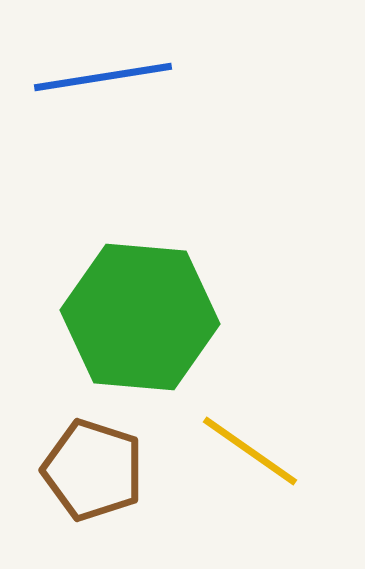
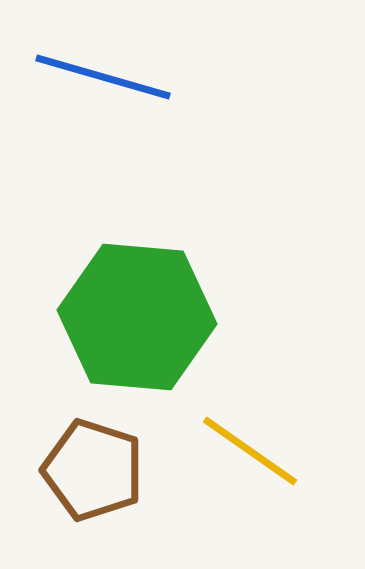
blue line: rotated 25 degrees clockwise
green hexagon: moved 3 px left
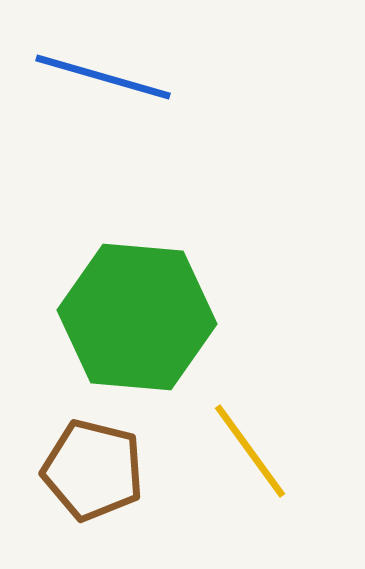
yellow line: rotated 19 degrees clockwise
brown pentagon: rotated 4 degrees counterclockwise
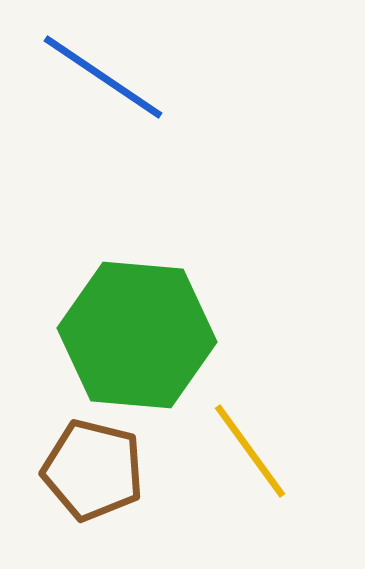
blue line: rotated 18 degrees clockwise
green hexagon: moved 18 px down
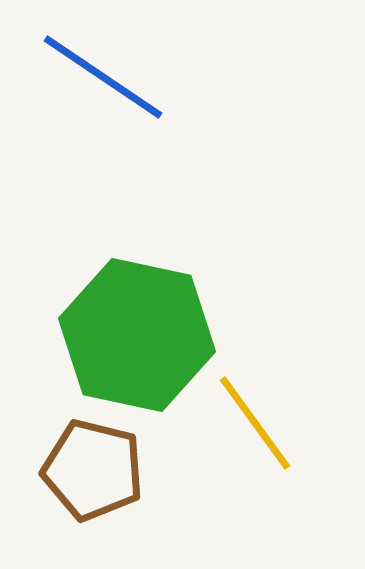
green hexagon: rotated 7 degrees clockwise
yellow line: moved 5 px right, 28 px up
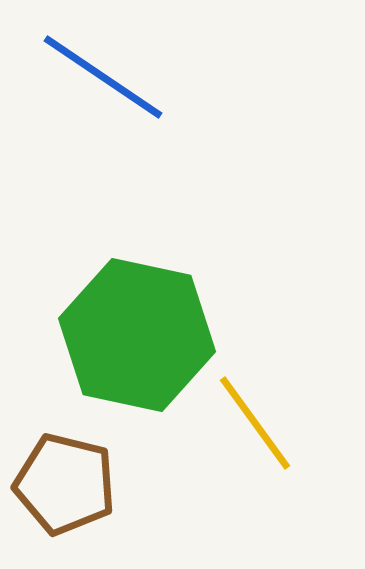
brown pentagon: moved 28 px left, 14 px down
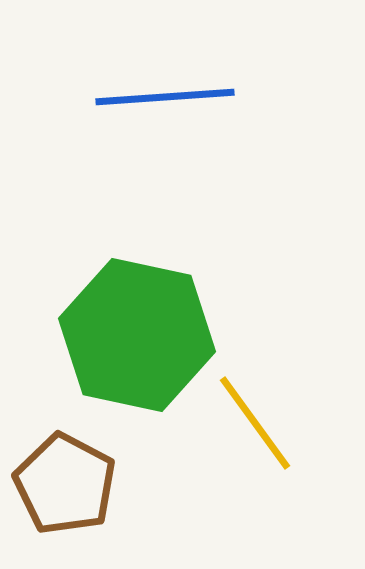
blue line: moved 62 px right, 20 px down; rotated 38 degrees counterclockwise
brown pentagon: rotated 14 degrees clockwise
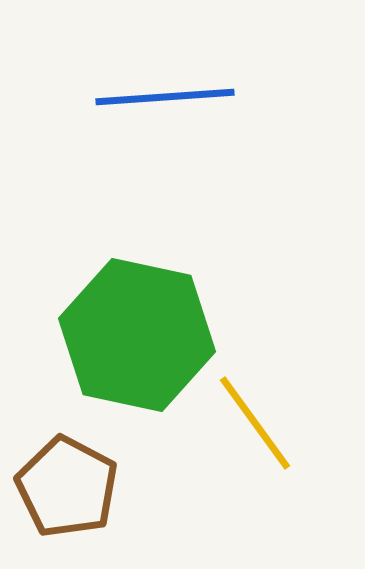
brown pentagon: moved 2 px right, 3 px down
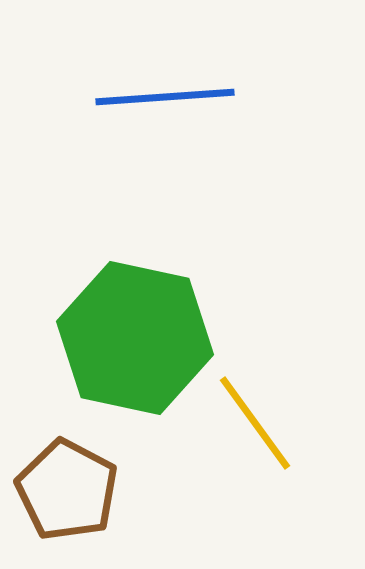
green hexagon: moved 2 px left, 3 px down
brown pentagon: moved 3 px down
